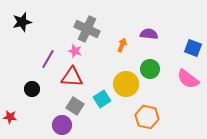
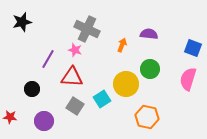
pink star: moved 1 px up
pink semicircle: rotated 70 degrees clockwise
purple circle: moved 18 px left, 4 px up
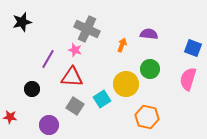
purple circle: moved 5 px right, 4 px down
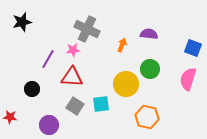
pink star: moved 2 px left; rotated 24 degrees counterclockwise
cyan square: moved 1 px left, 5 px down; rotated 24 degrees clockwise
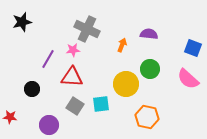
pink semicircle: rotated 65 degrees counterclockwise
